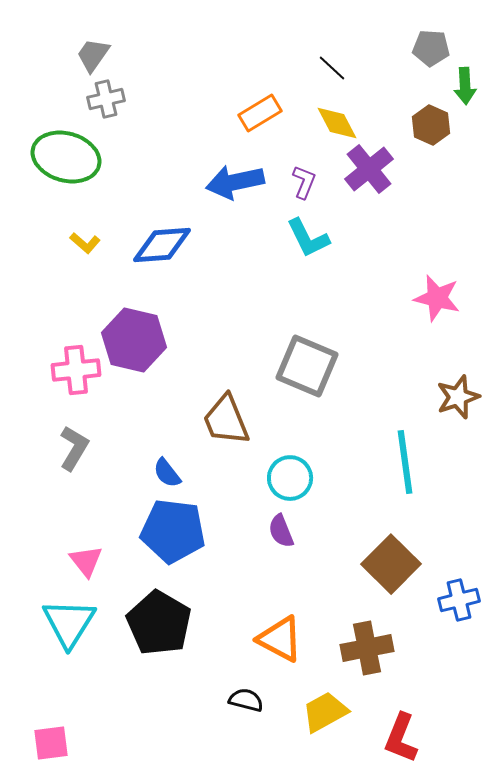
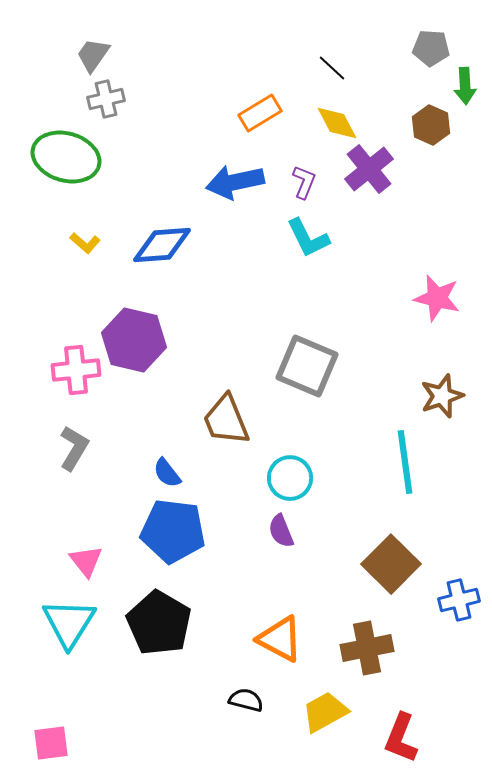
brown star: moved 16 px left, 1 px up
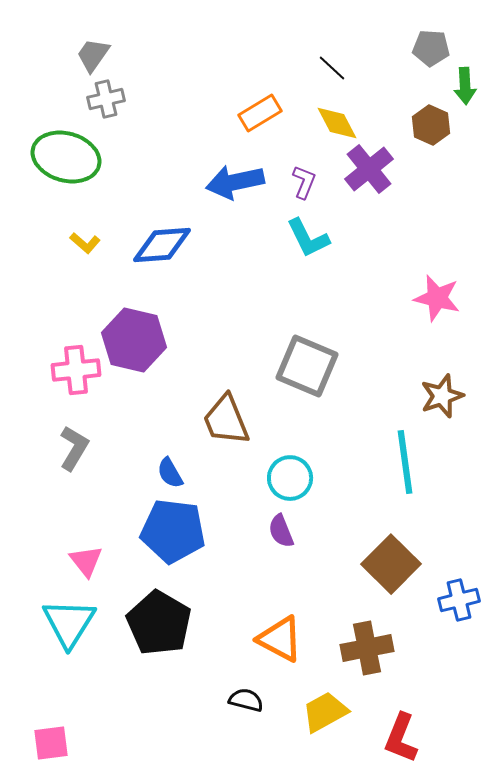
blue semicircle: moved 3 px right; rotated 8 degrees clockwise
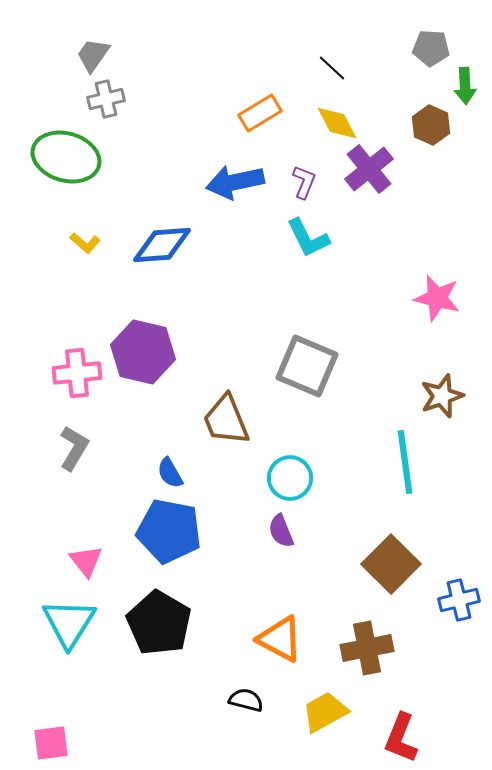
purple hexagon: moved 9 px right, 12 px down
pink cross: moved 1 px right, 3 px down
blue pentagon: moved 4 px left; rotated 4 degrees clockwise
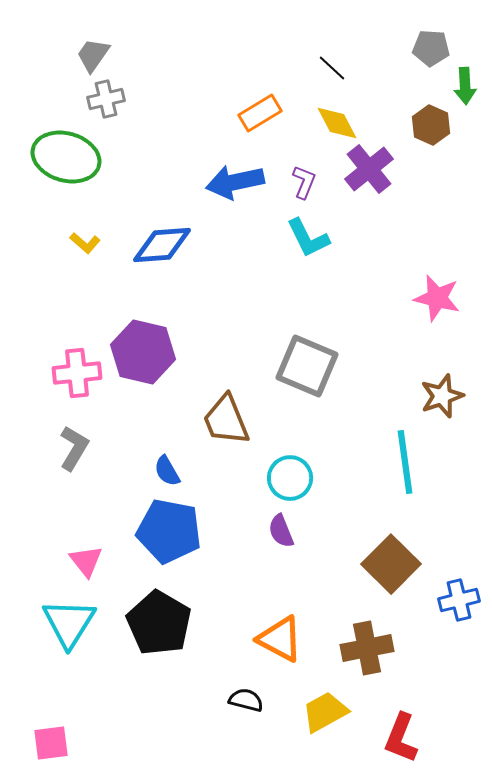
blue semicircle: moved 3 px left, 2 px up
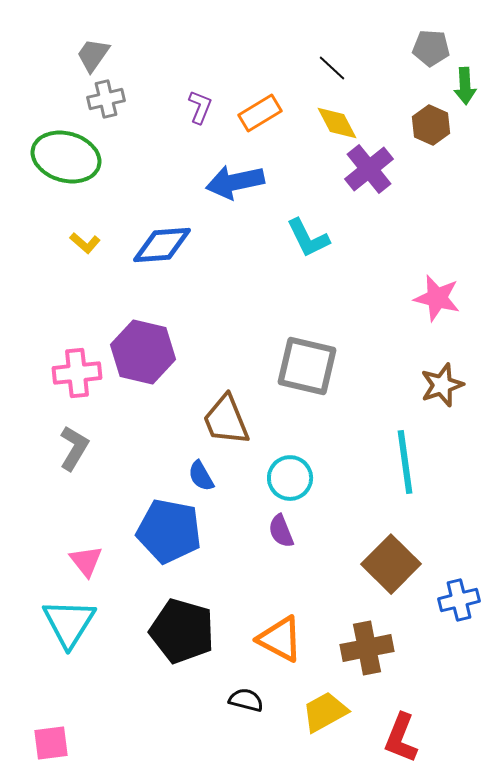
purple L-shape: moved 104 px left, 75 px up
gray square: rotated 10 degrees counterclockwise
brown star: moved 11 px up
blue semicircle: moved 34 px right, 5 px down
black pentagon: moved 23 px right, 8 px down; rotated 14 degrees counterclockwise
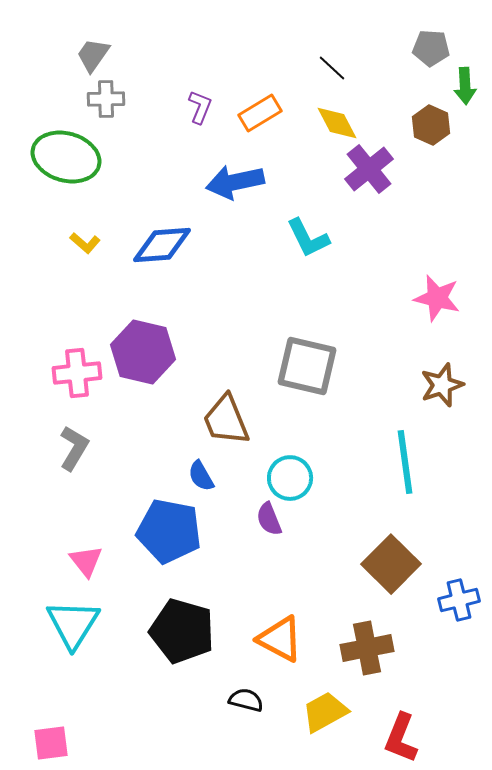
gray cross: rotated 12 degrees clockwise
purple semicircle: moved 12 px left, 12 px up
cyan triangle: moved 4 px right, 1 px down
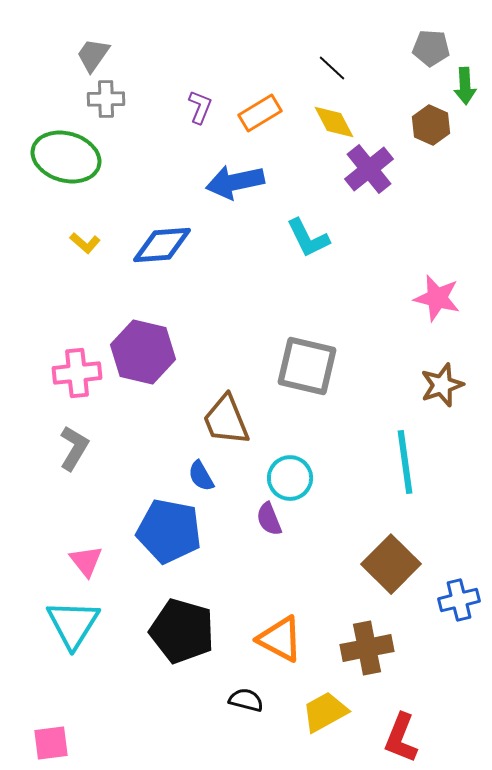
yellow diamond: moved 3 px left, 1 px up
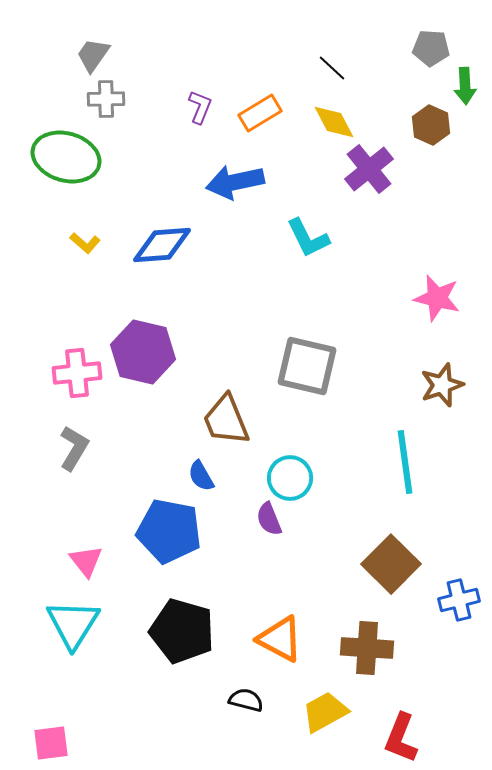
brown cross: rotated 15 degrees clockwise
